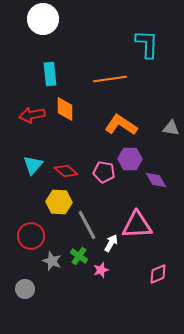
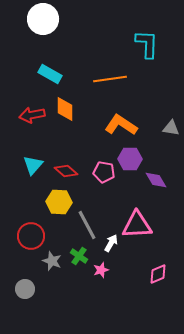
cyan rectangle: rotated 55 degrees counterclockwise
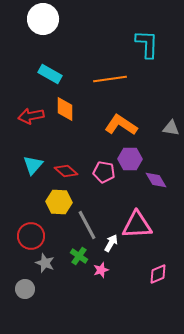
red arrow: moved 1 px left, 1 px down
gray star: moved 7 px left, 2 px down
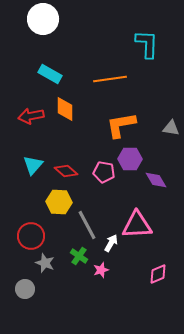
orange L-shape: rotated 44 degrees counterclockwise
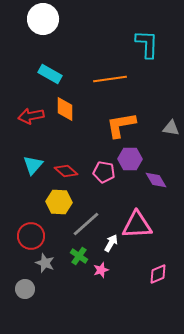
gray line: moved 1 px left, 1 px up; rotated 76 degrees clockwise
